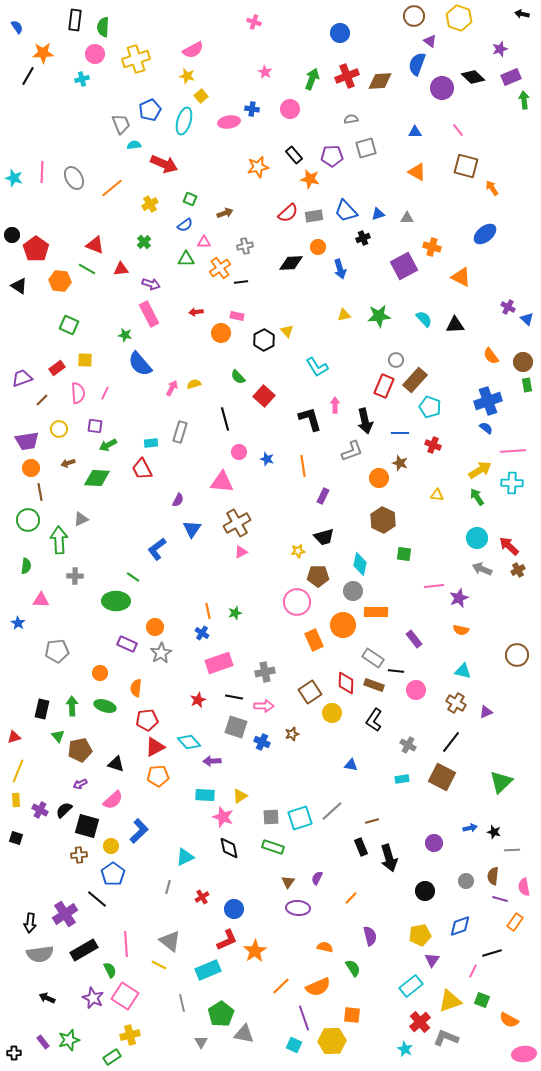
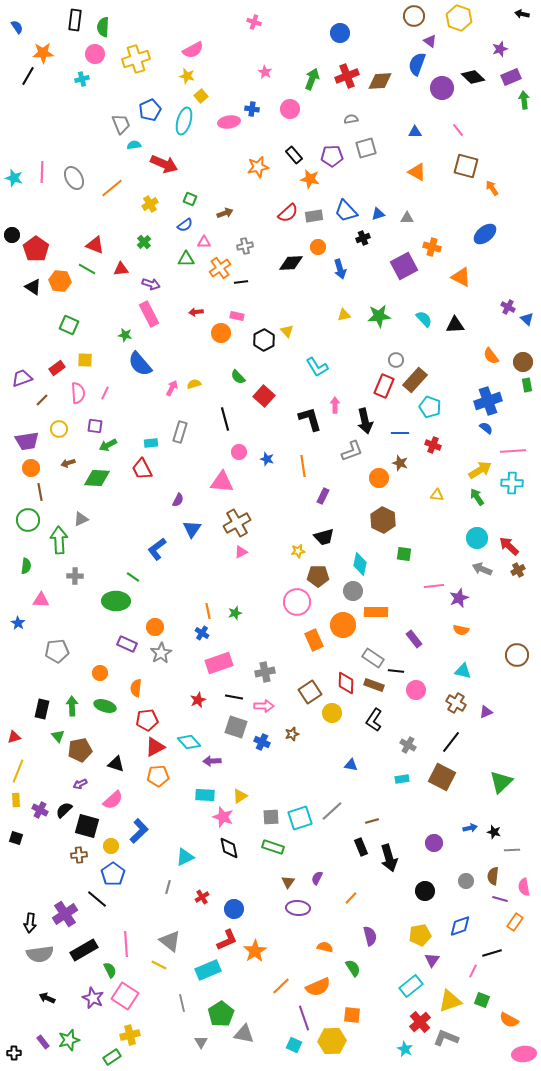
black triangle at (19, 286): moved 14 px right, 1 px down
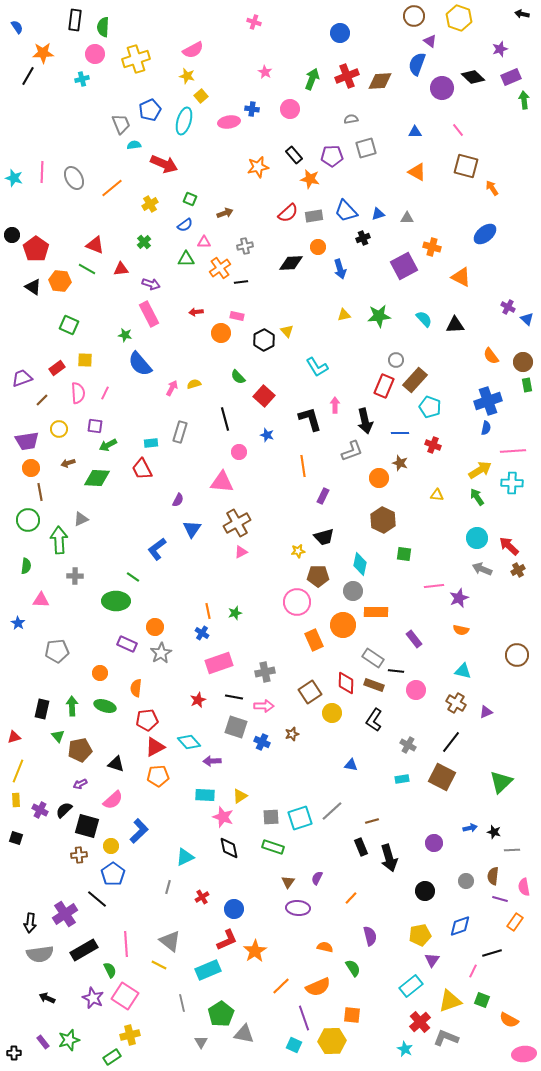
blue semicircle at (486, 428): rotated 64 degrees clockwise
blue star at (267, 459): moved 24 px up
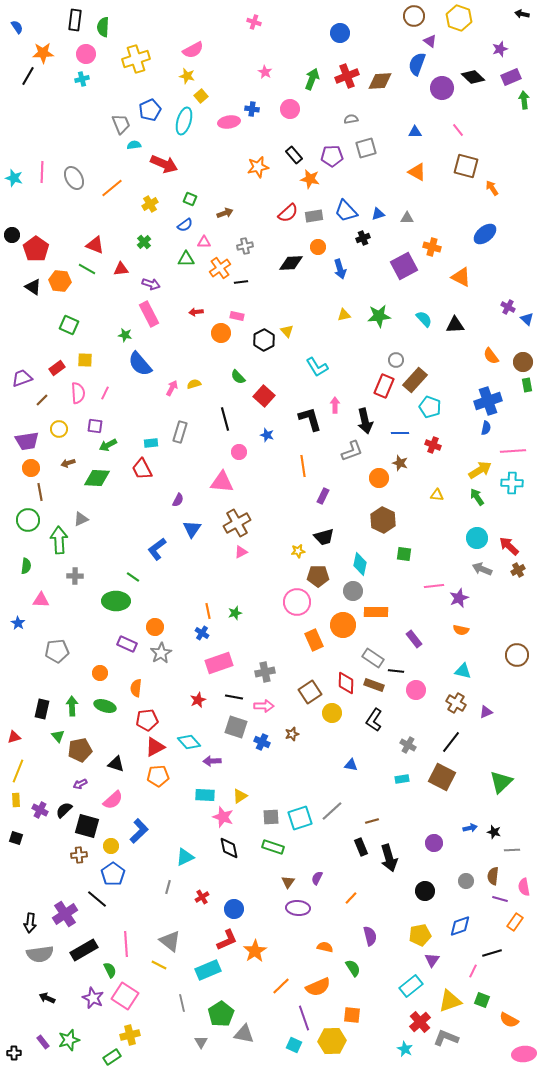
pink circle at (95, 54): moved 9 px left
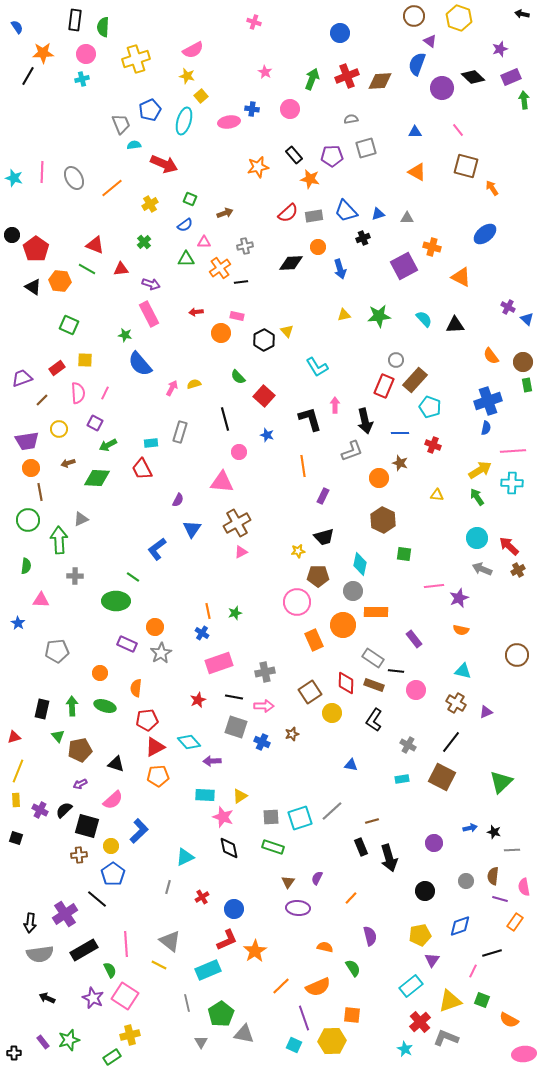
purple square at (95, 426): moved 3 px up; rotated 21 degrees clockwise
gray line at (182, 1003): moved 5 px right
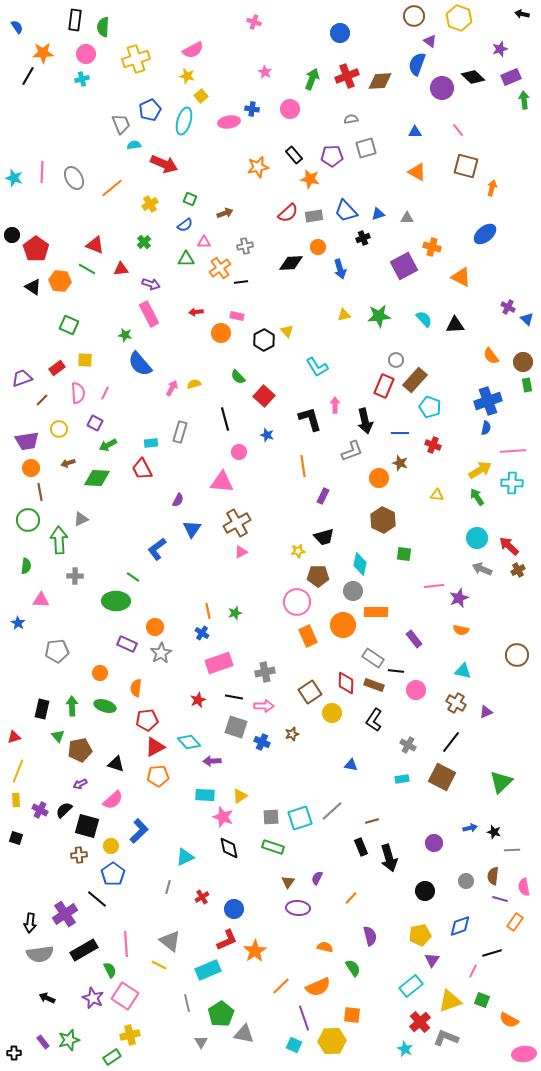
orange arrow at (492, 188): rotated 49 degrees clockwise
orange rectangle at (314, 640): moved 6 px left, 4 px up
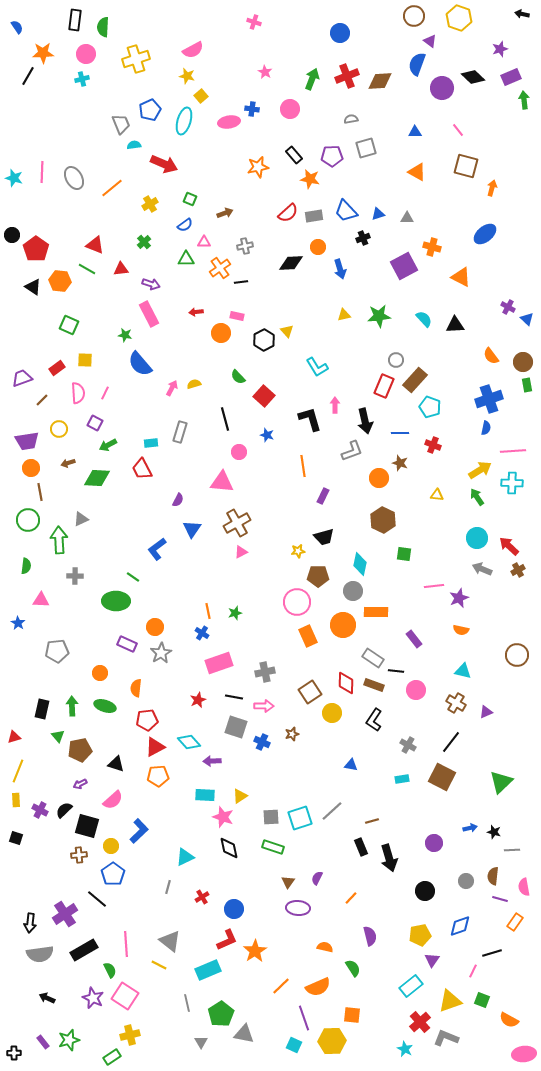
blue cross at (488, 401): moved 1 px right, 2 px up
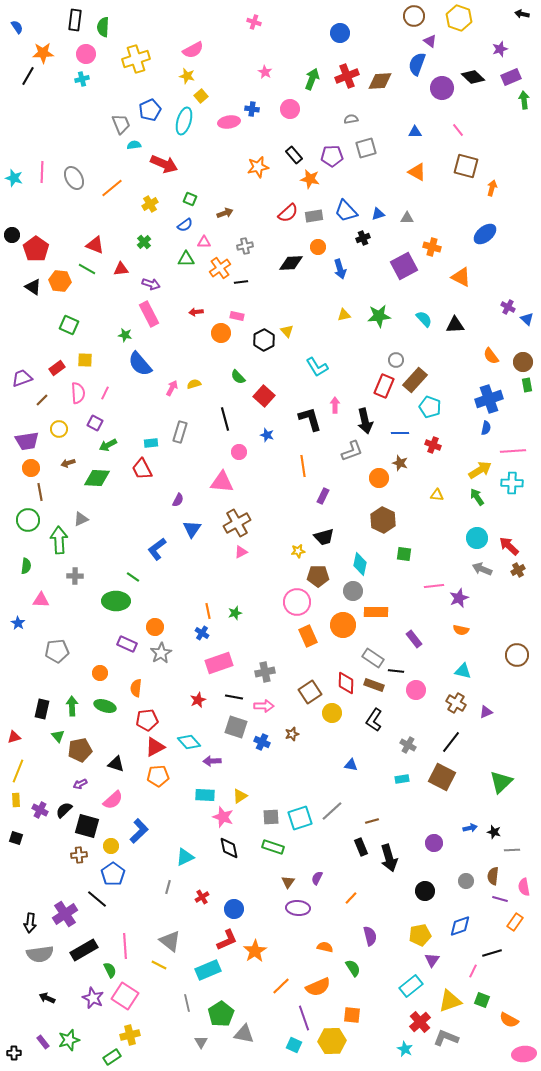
pink line at (126, 944): moved 1 px left, 2 px down
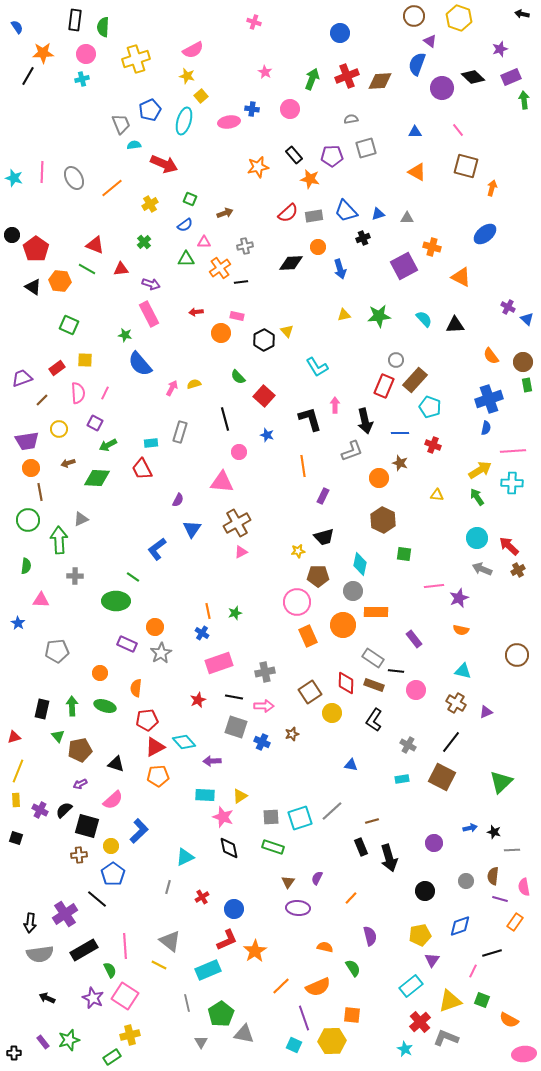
cyan diamond at (189, 742): moved 5 px left
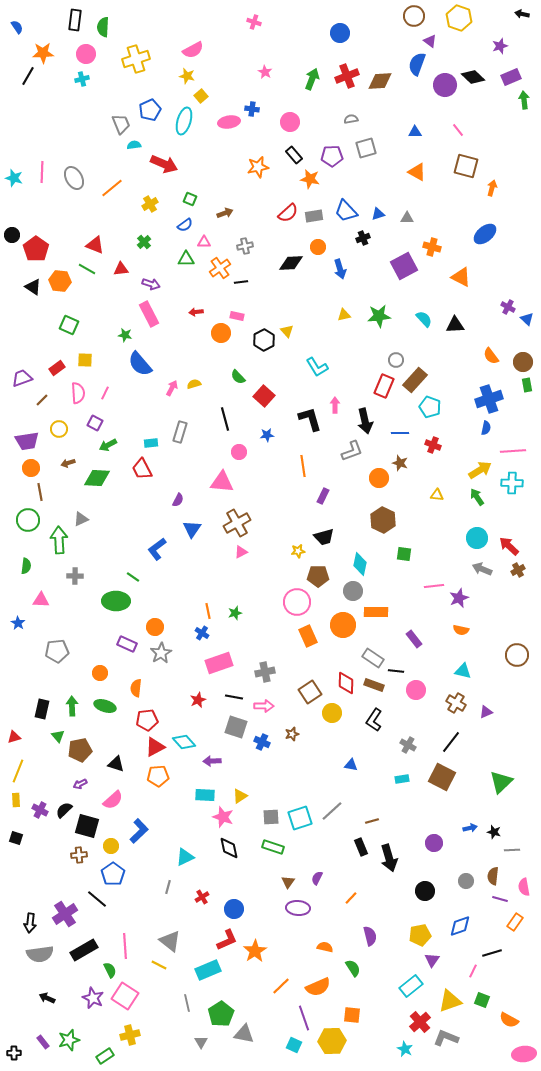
purple star at (500, 49): moved 3 px up
purple circle at (442, 88): moved 3 px right, 3 px up
pink circle at (290, 109): moved 13 px down
blue star at (267, 435): rotated 24 degrees counterclockwise
green rectangle at (112, 1057): moved 7 px left, 1 px up
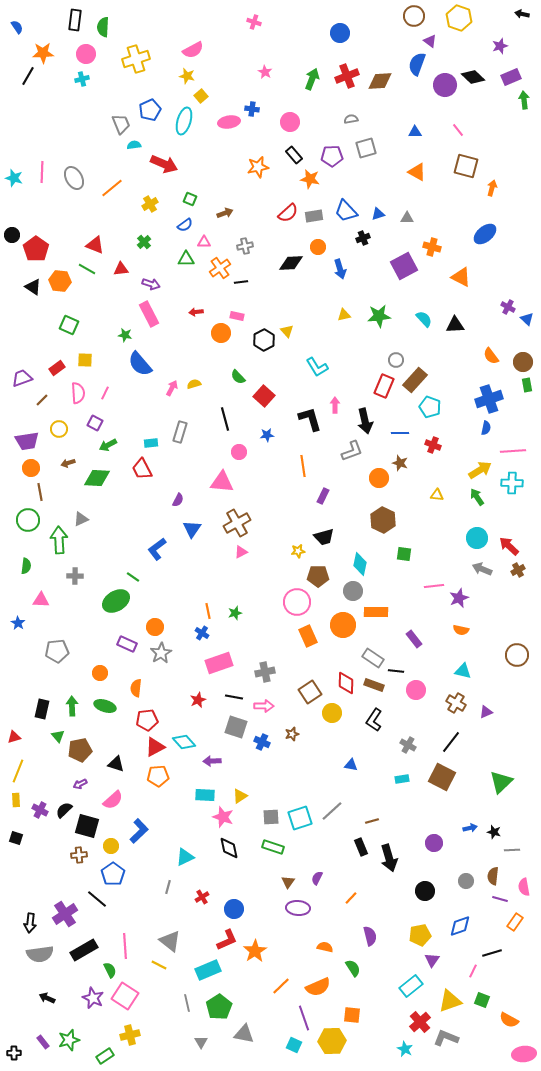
green ellipse at (116, 601): rotated 32 degrees counterclockwise
green pentagon at (221, 1014): moved 2 px left, 7 px up
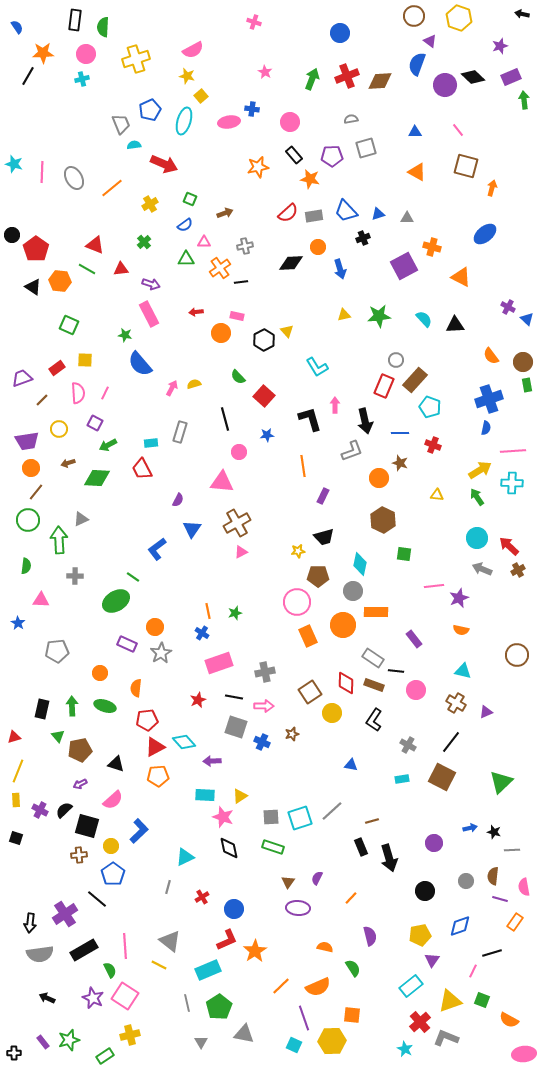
cyan star at (14, 178): moved 14 px up
brown line at (40, 492): moved 4 px left; rotated 48 degrees clockwise
